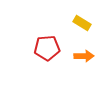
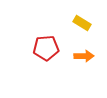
red pentagon: moved 1 px left
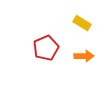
red pentagon: rotated 20 degrees counterclockwise
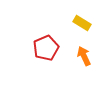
orange arrow: rotated 114 degrees counterclockwise
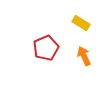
yellow rectangle: moved 1 px left
